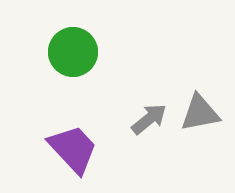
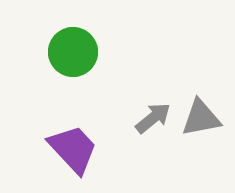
gray triangle: moved 1 px right, 5 px down
gray arrow: moved 4 px right, 1 px up
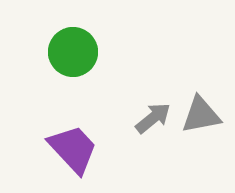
gray triangle: moved 3 px up
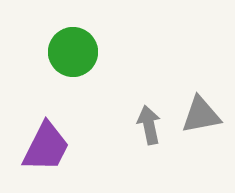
gray arrow: moved 4 px left, 7 px down; rotated 63 degrees counterclockwise
purple trapezoid: moved 27 px left, 2 px up; rotated 70 degrees clockwise
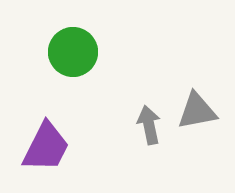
gray triangle: moved 4 px left, 4 px up
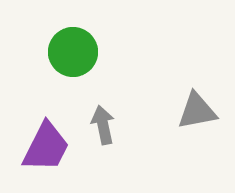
gray arrow: moved 46 px left
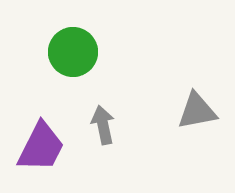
purple trapezoid: moved 5 px left
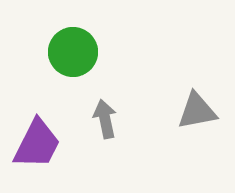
gray arrow: moved 2 px right, 6 px up
purple trapezoid: moved 4 px left, 3 px up
